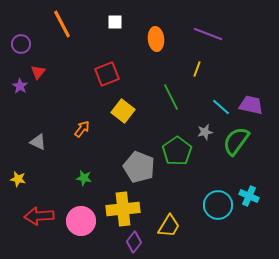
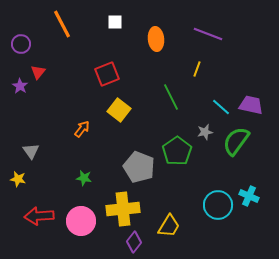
yellow square: moved 4 px left, 1 px up
gray triangle: moved 7 px left, 9 px down; rotated 30 degrees clockwise
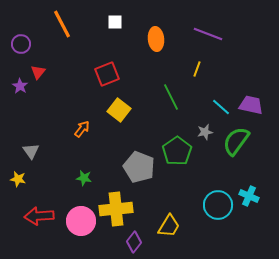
yellow cross: moved 7 px left
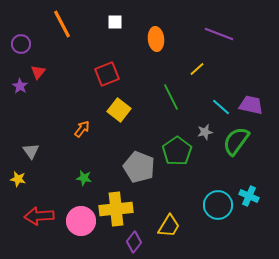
purple line: moved 11 px right
yellow line: rotated 28 degrees clockwise
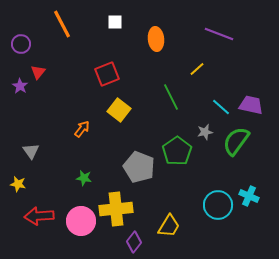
yellow star: moved 5 px down
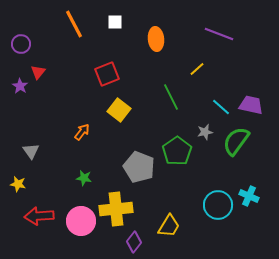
orange line: moved 12 px right
orange arrow: moved 3 px down
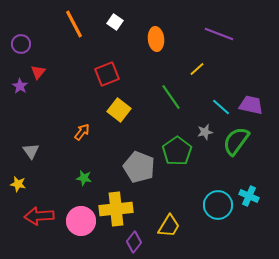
white square: rotated 35 degrees clockwise
green line: rotated 8 degrees counterclockwise
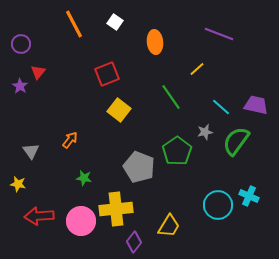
orange ellipse: moved 1 px left, 3 px down
purple trapezoid: moved 5 px right
orange arrow: moved 12 px left, 8 px down
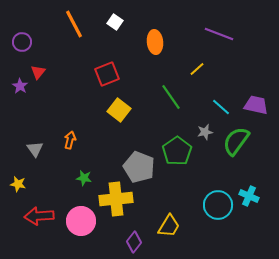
purple circle: moved 1 px right, 2 px up
orange arrow: rotated 24 degrees counterclockwise
gray triangle: moved 4 px right, 2 px up
yellow cross: moved 10 px up
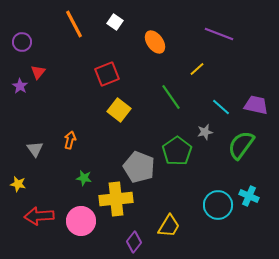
orange ellipse: rotated 30 degrees counterclockwise
green semicircle: moved 5 px right, 4 px down
